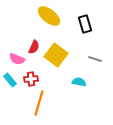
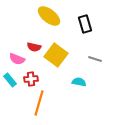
red semicircle: rotated 80 degrees clockwise
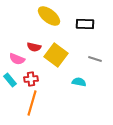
black rectangle: rotated 72 degrees counterclockwise
orange line: moved 7 px left
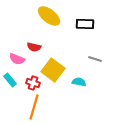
yellow square: moved 3 px left, 15 px down
red cross: moved 2 px right, 4 px down; rotated 24 degrees clockwise
orange line: moved 2 px right, 4 px down
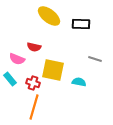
black rectangle: moved 4 px left
yellow square: rotated 25 degrees counterclockwise
cyan rectangle: moved 1 px up
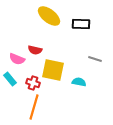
red semicircle: moved 1 px right, 3 px down
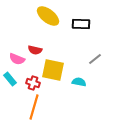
yellow ellipse: moved 1 px left
gray line: rotated 56 degrees counterclockwise
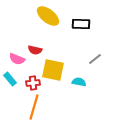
red cross: rotated 24 degrees counterclockwise
